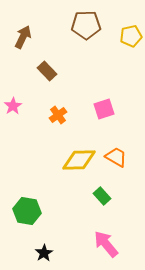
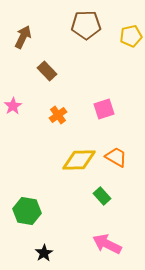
pink arrow: moved 1 px right; rotated 24 degrees counterclockwise
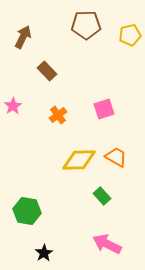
yellow pentagon: moved 1 px left, 1 px up
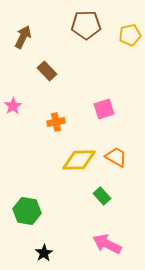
orange cross: moved 2 px left, 7 px down; rotated 24 degrees clockwise
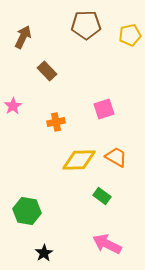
green rectangle: rotated 12 degrees counterclockwise
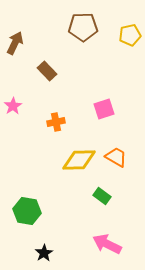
brown pentagon: moved 3 px left, 2 px down
brown arrow: moved 8 px left, 6 px down
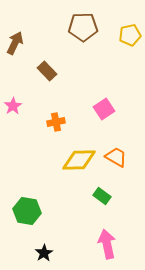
pink square: rotated 15 degrees counterclockwise
pink arrow: rotated 52 degrees clockwise
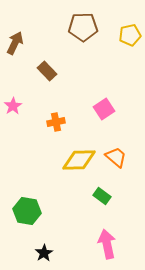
orange trapezoid: rotated 10 degrees clockwise
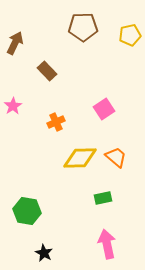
orange cross: rotated 12 degrees counterclockwise
yellow diamond: moved 1 px right, 2 px up
green rectangle: moved 1 px right, 2 px down; rotated 48 degrees counterclockwise
black star: rotated 12 degrees counterclockwise
